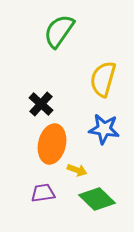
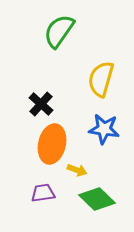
yellow semicircle: moved 2 px left
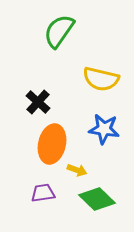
yellow semicircle: rotated 93 degrees counterclockwise
black cross: moved 3 px left, 2 px up
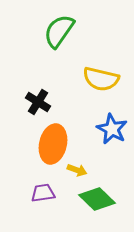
black cross: rotated 10 degrees counterclockwise
blue star: moved 8 px right; rotated 20 degrees clockwise
orange ellipse: moved 1 px right
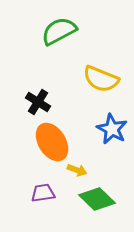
green semicircle: rotated 27 degrees clockwise
yellow semicircle: rotated 9 degrees clockwise
orange ellipse: moved 1 px left, 2 px up; rotated 45 degrees counterclockwise
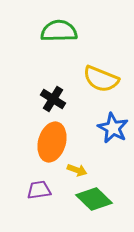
green semicircle: rotated 27 degrees clockwise
black cross: moved 15 px right, 3 px up
blue star: moved 1 px right, 1 px up
orange ellipse: rotated 48 degrees clockwise
purple trapezoid: moved 4 px left, 3 px up
green diamond: moved 3 px left
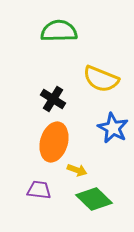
orange ellipse: moved 2 px right
purple trapezoid: rotated 15 degrees clockwise
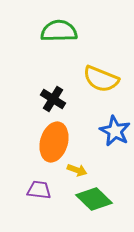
blue star: moved 2 px right, 3 px down
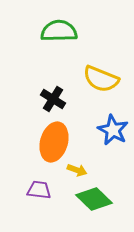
blue star: moved 2 px left, 1 px up
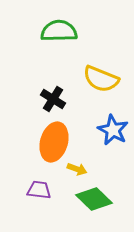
yellow arrow: moved 1 px up
